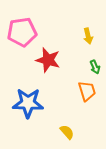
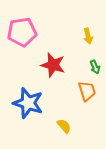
red star: moved 5 px right, 5 px down
blue star: rotated 16 degrees clockwise
yellow semicircle: moved 3 px left, 6 px up
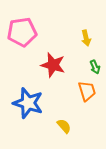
yellow arrow: moved 2 px left, 2 px down
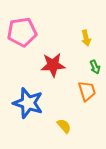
red star: rotated 20 degrees counterclockwise
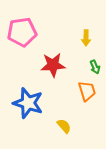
yellow arrow: rotated 14 degrees clockwise
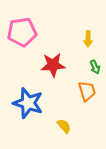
yellow arrow: moved 2 px right, 1 px down
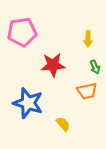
orange trapezoid: rotated 95 degrees clockwise
yellow semicircle: moved 1 px left, 2 px up
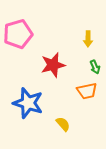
pink pentagon: moved 4 px left, 2 px down; rotated 8 degrees counterclockwise
red star: rotated 10 degrees counterclockwise
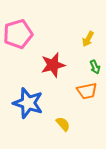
yellow arrow: rotated 28 degrees clockwise
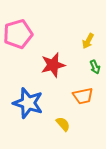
yellow arrow: moved 2 px down
orange trapezoid: moved 4 px left, 5 px down
